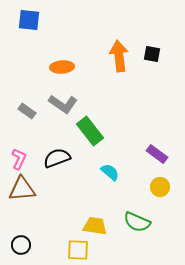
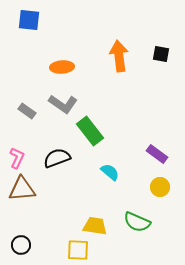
black square: moved 9 px right
pink L-shape: moved 2 px left, 1 px up
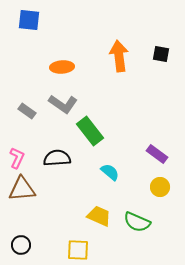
black semicircle: rotated 16 degrees clockwise
yellow trapezoid: moved 4 px right, 10 px up; rotated 15 degrees clockwise
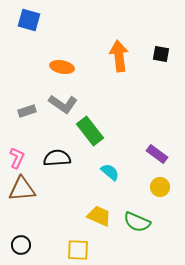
blue square: rotated 10 degrees clockwise
orange ellipse: rotated 15 degrees clockwise
gray rectangle: rotated 54 degrees counterclockwise
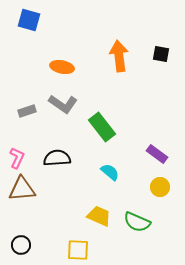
green rectangle: moved 12 px right, 4 px up
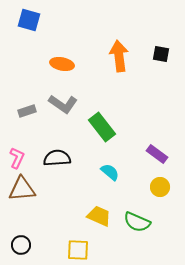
orange ellipse: moved 3 px up
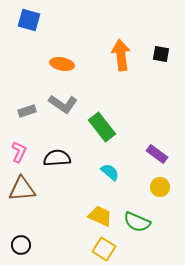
orange arrow: moved 2 px right, 1 px up
pink L-shape: moved 2 px right, 6 px up
yellow trapezoid: moved 1 px right
yellow square: moved 26 px right, 1 px up; rotated 30 degrees clockwise
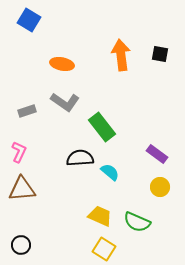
blue square: rotated 15 degrees clockwise
black square: moved 1 px left
gray L-shape: moved 2 px right, 2 px up
black semicircle: moved 23 px right
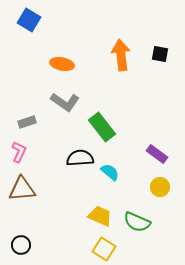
gray rectangle: moved 11 px down
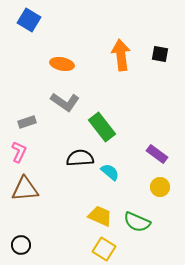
brown triangle: moved 3 px right
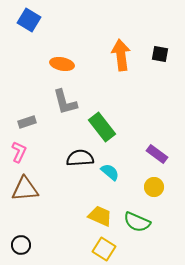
gray L-shape: rotated 40 degrees clockwise
yellow circle: moved 6 px left
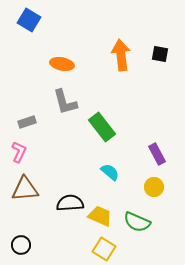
purple rectangle: rotated 25 degrees clockwise
black semicircle: moved 10 px left, 45 px down
